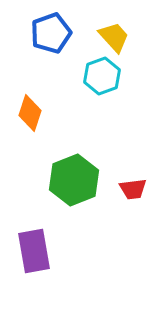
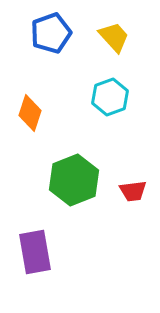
cyan hexagon: moved 8 px right, 21 px down
red trapezoid: moved 2 px down
purple rectangle: moved 1 px right, 1 px down
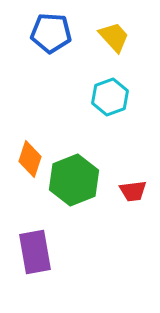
blue pentagon: rotated 24 degrees clockwise
orange diamond: moved 46 px down
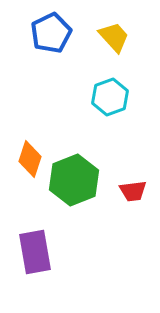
blue pentagon: rotated 30 degrees counterclockwise
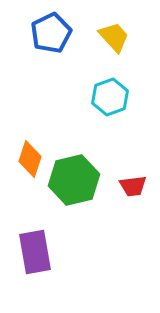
green hexagon: rotated 9 degrees clockwise
red trapezoid: moved 5 px up
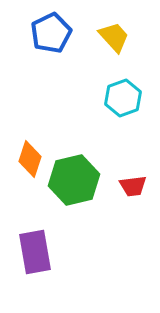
cyan hexagon: moved 13 px right, 1 px down
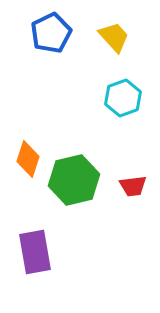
orange diamond: moved 2 px left
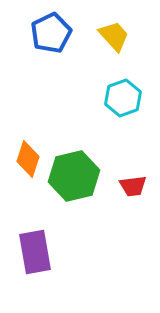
yellow trapezoid: moved 1 px up
green hexagon: moved 4 px up
